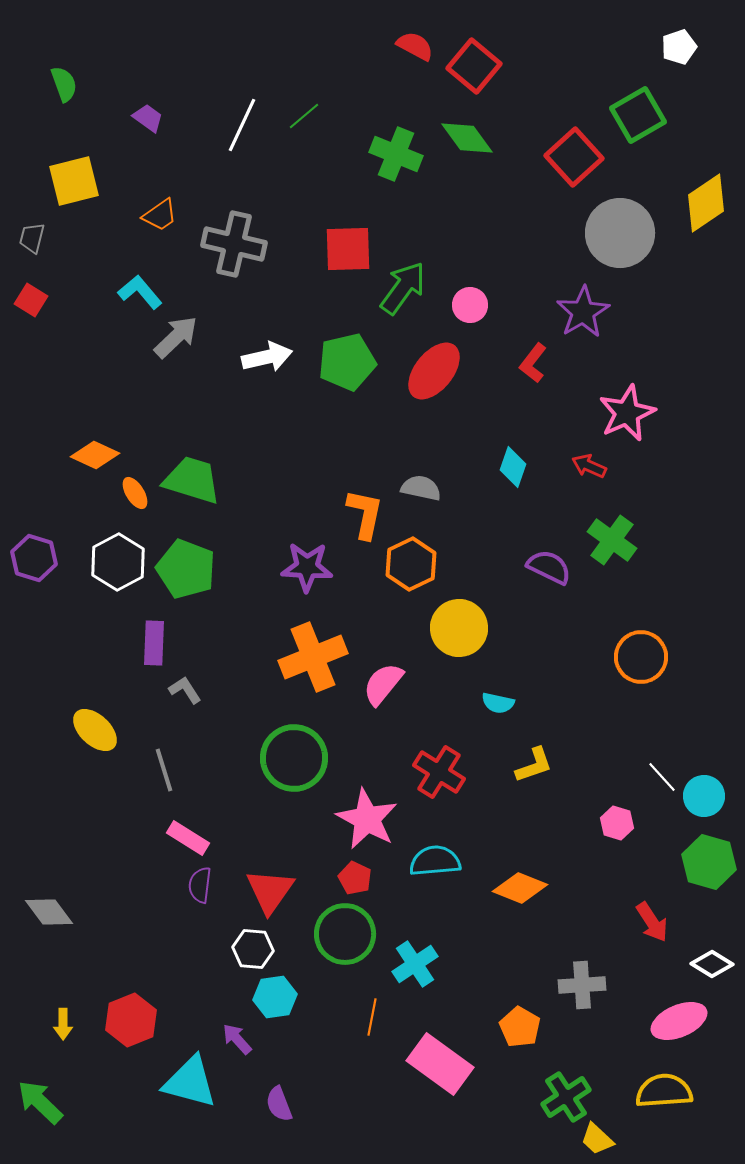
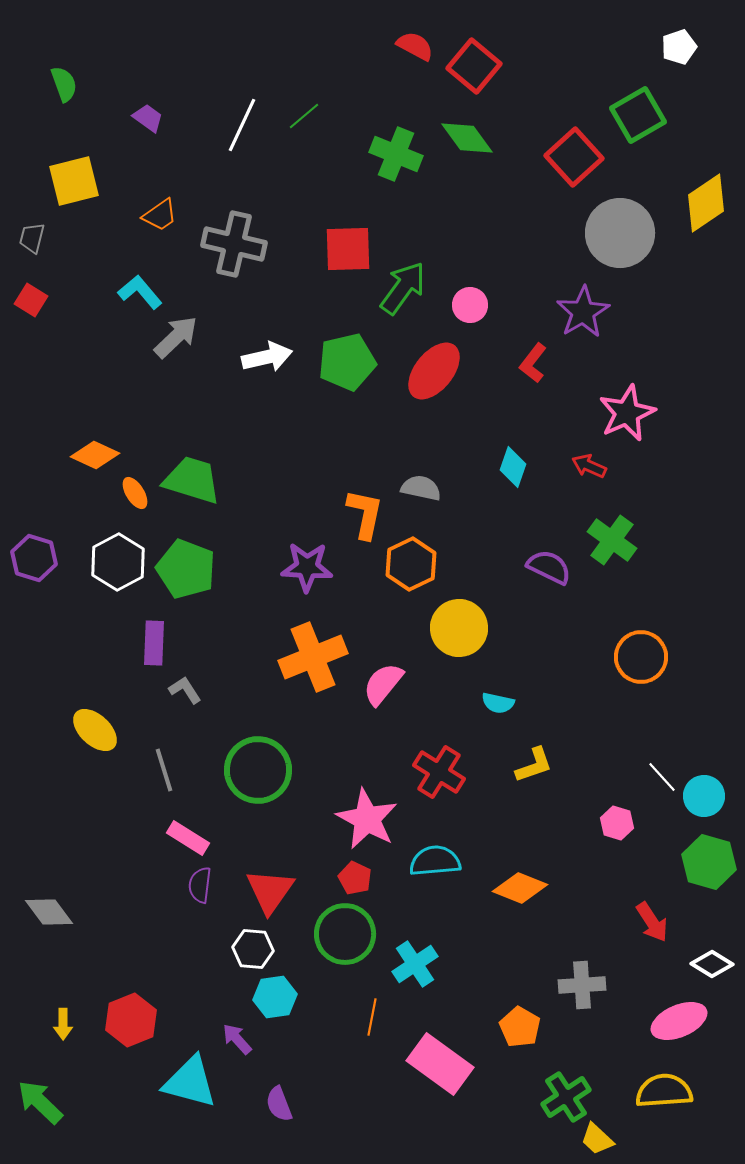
green circle at (294, 758): moved 36 px left, 12 px down
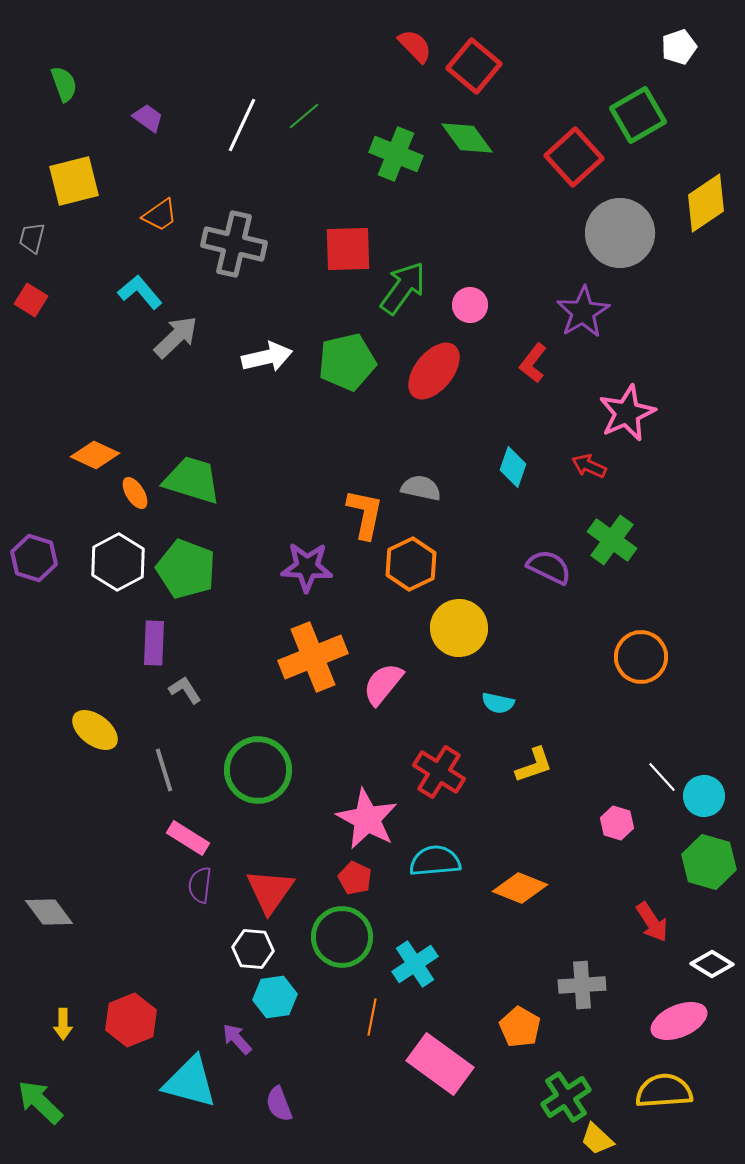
red semicircle at (415, 46): rotated 18 degrees clockwise
yellow ellipse at (95, 730): rotated 6 degrees counterclockwise
green circle at (345, 934): moved 3 px left, 3 px down
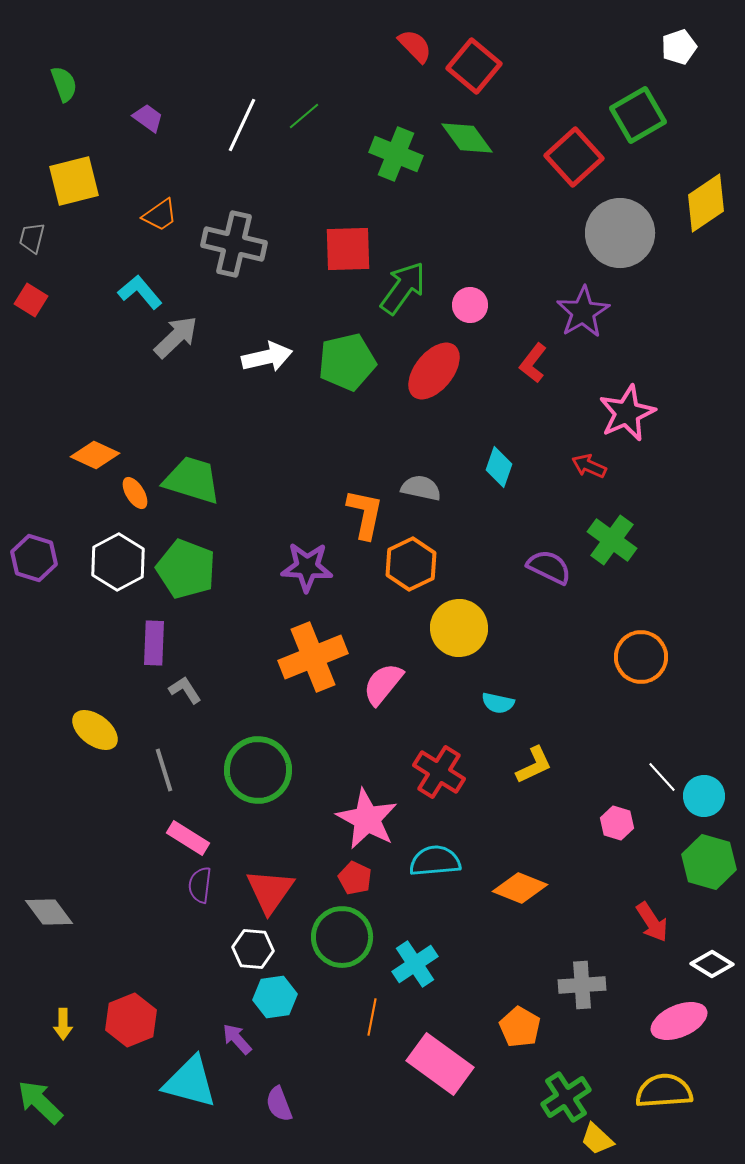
cyan diamond at (513, 467): moved 14 px left
yellow L-shape at (534, 765): rotated 6 degrees counterclockwise
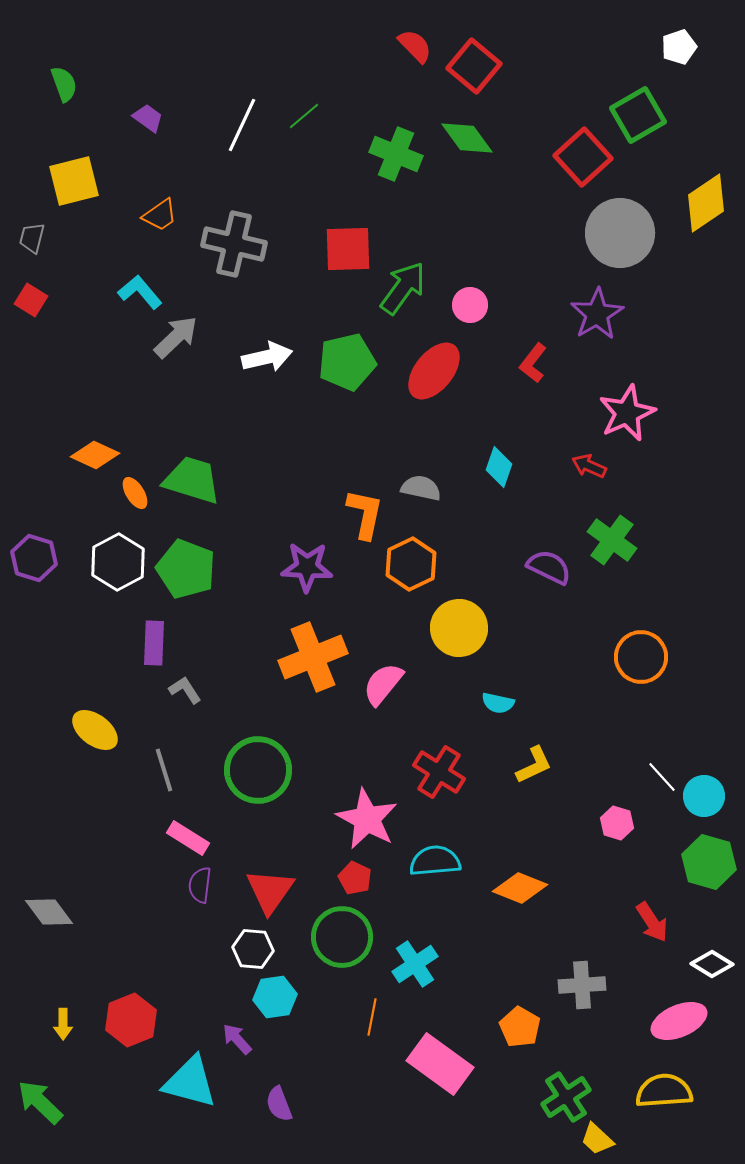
red square at (574, 157): moved 9 px right
purple star at (583, 312): moved 14 px right, 2 px down
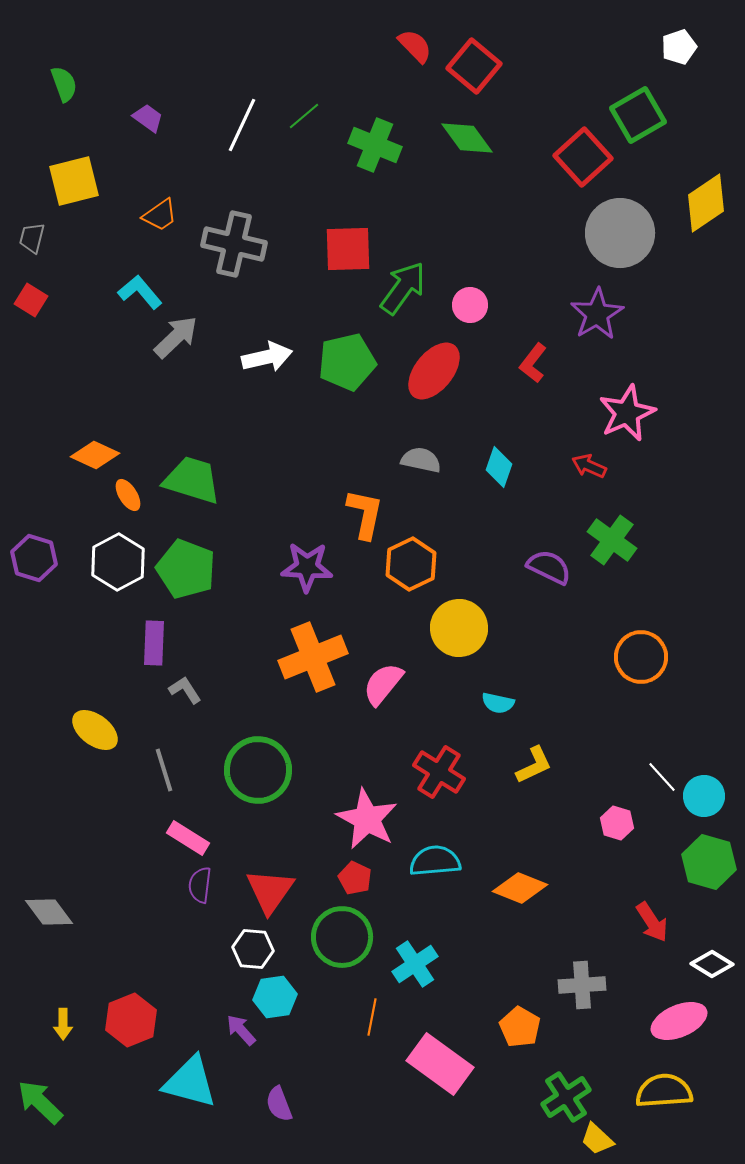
green cross at (396, 154): moved 21 px left, 9 px up
gray semicircle at (421, 488): moved 28 px up
orange ellipse at (135, 493): moved 7 px left, 2 px down
purple arrow at (237, 1039): moved 4 px right, 9 px up
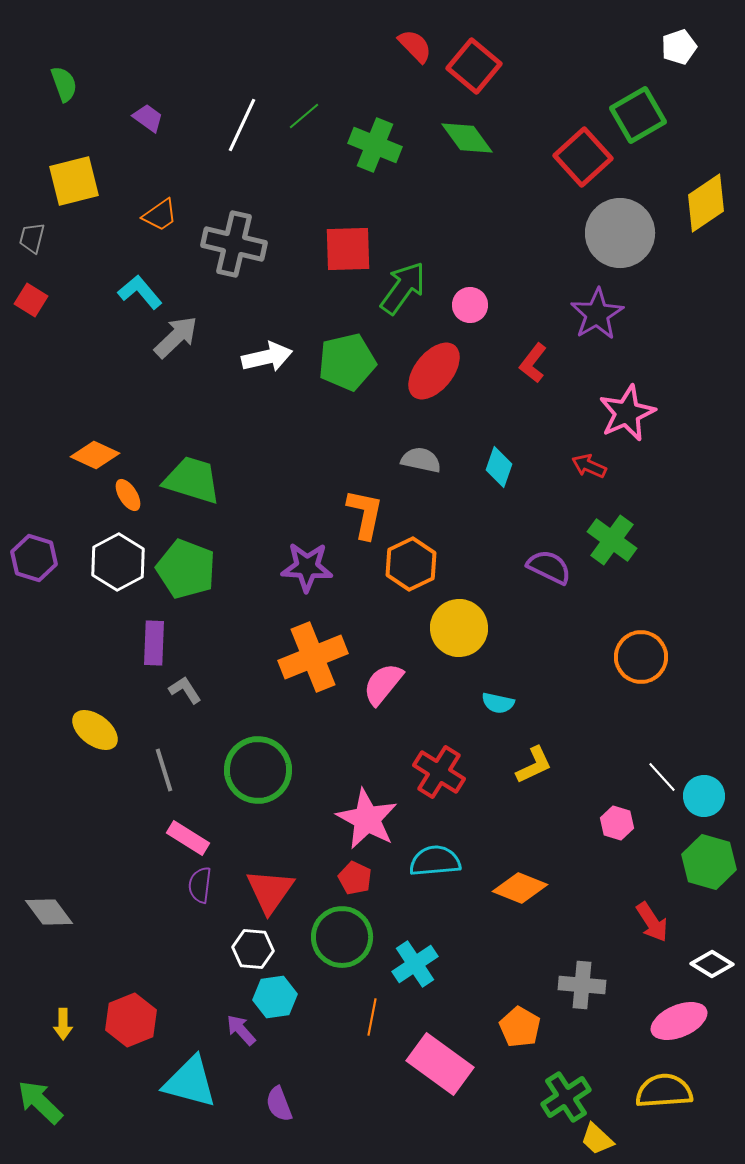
gray cross at (582, 985): rotated 9 degrees clockwise
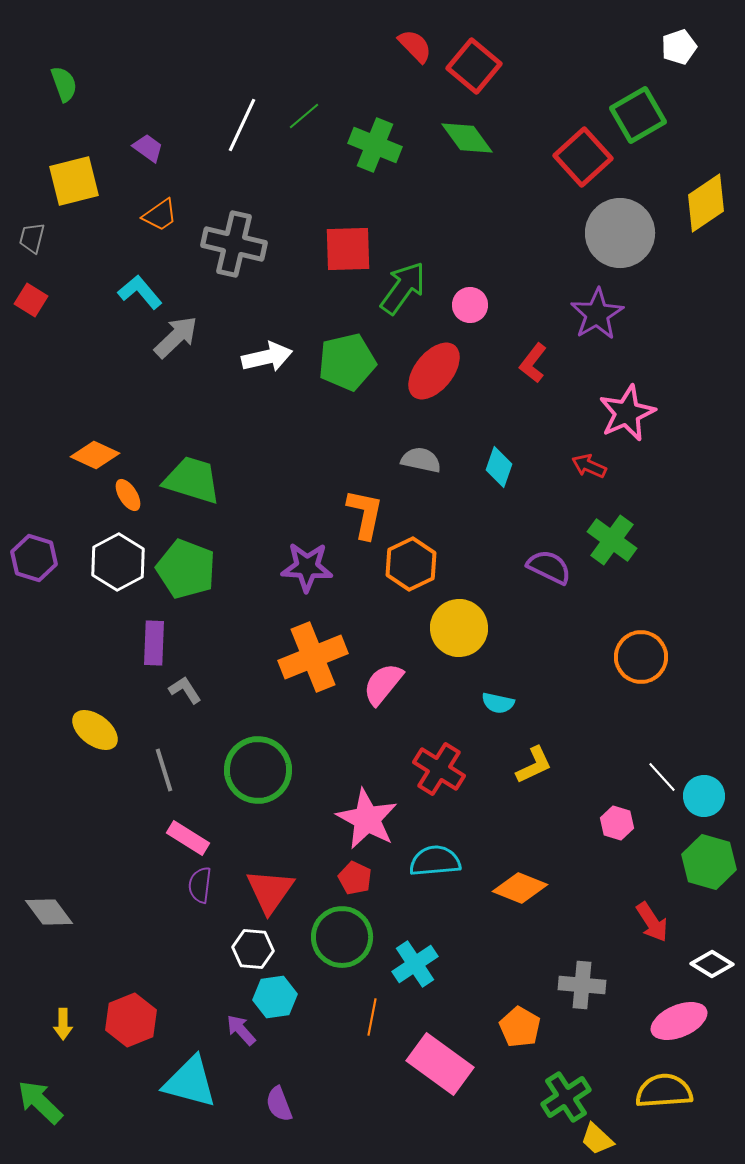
purple trapezoid at (148, 118): moved 30 px down
red cross at (439, 772): moved 3 px up
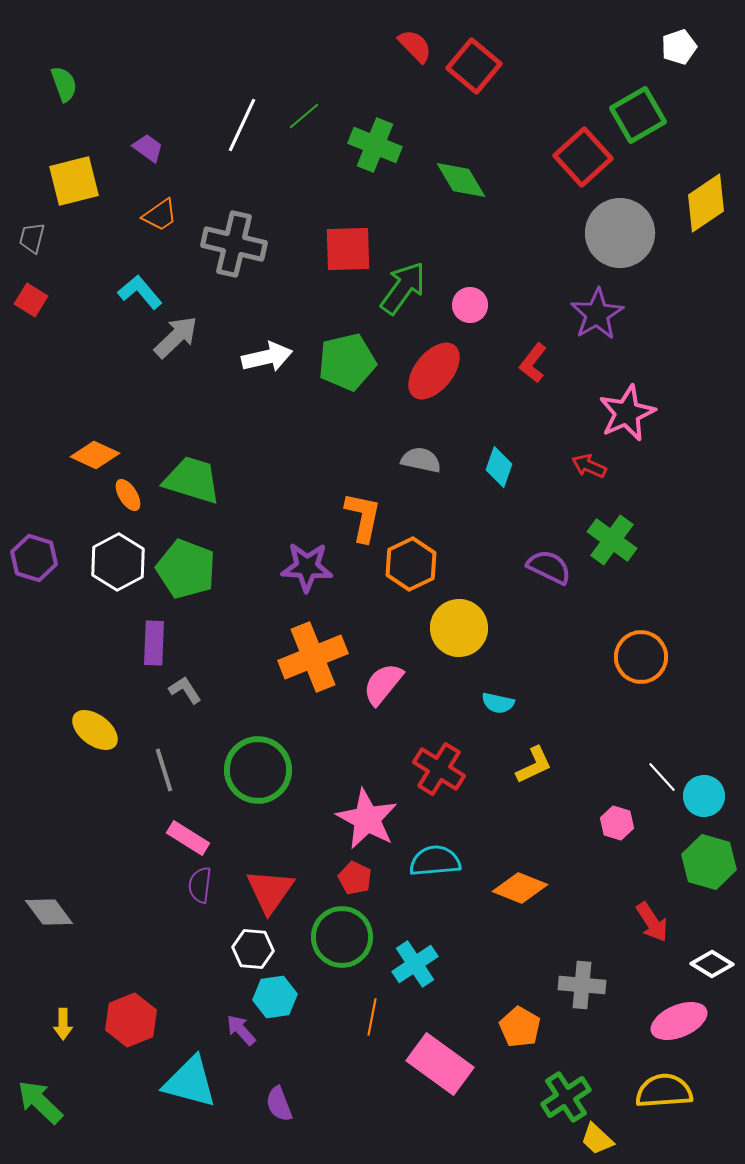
green diamond at (467, 138): moved 6 px left, 42 px down; rotated 6 degrees clockwise
orange L-shape at (365, 514): moved 2 px left, 3 px down
